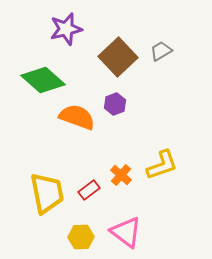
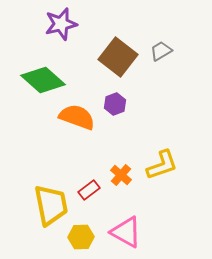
purple star: moved 5 px left, 5 px up
brown square: rotated 9 degrees counterclockwise
yellow trapezoid: moved 4 px right, 12 px down
pink triangle: rotated 8 degrees counterclockwise
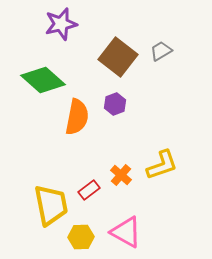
orange semicircle: rotated 81 degrees clockwise
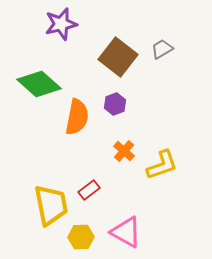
gray trapezoid: moved 1 px right, 2 px up
green diamond: moved 4 px left, 4 px down
orange cross: moved 3 px right, 24 px up
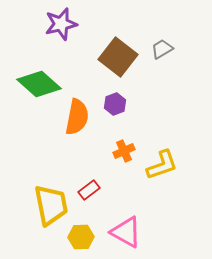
orange cross: rotated 25 degrees clockwise
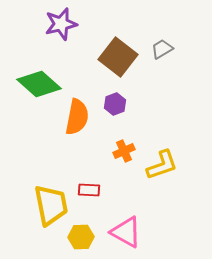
red rectangle: rotated 40 degrees clockwise
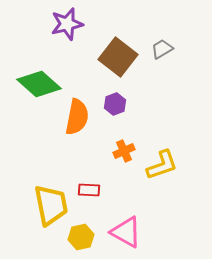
purple star: moved 6 px right
yellow hexagon: rotated 10 degrees counterclockwise
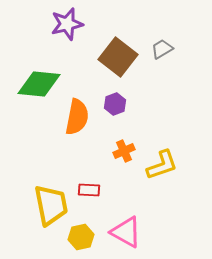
green diamond: rotated 36 degrees counterclockwise
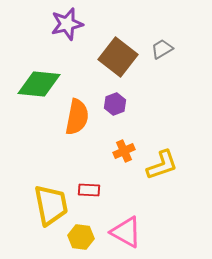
yellow hexagon: rotated 20 degrees clockwise
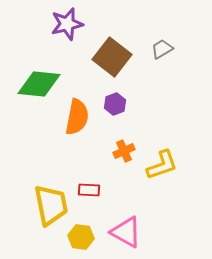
brown square: moved 6 px left
